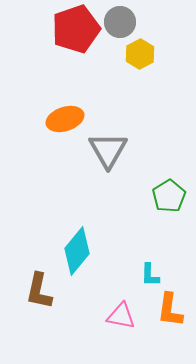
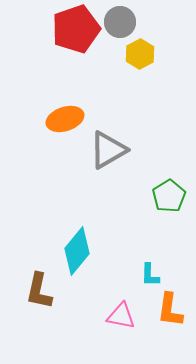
gray triangle: rotated 30 degrees clockwise
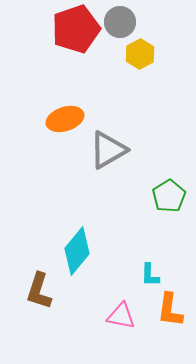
brown L-shape: rotated 6 degrees clockwise
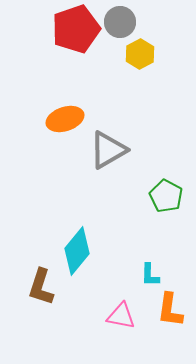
green pentagon: moved 3 px left; rotated 12 degrees counterclockwise
brown L-shape: moved 2 px right, 4 px up
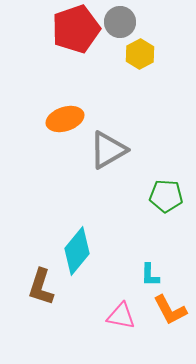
green pentagon: rotated 24 degrees counterclockwise
orange L-shape: rotated 36 degrees counterclockwise
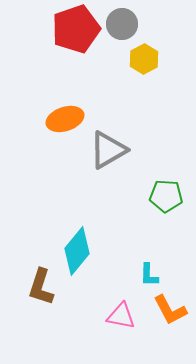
gray circle: moved 2 px right, 2 px down
yellow hexagon: moved 4 px right, 5 px down
cyan L-shape: moved 1 px left
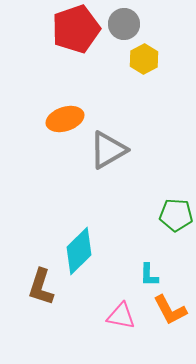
gray circle: moved 2 px right
green pentagon: moved 10 px right, 19 px down
cyan diamond: moved 2 px right; rotated 6 degrees clockwise
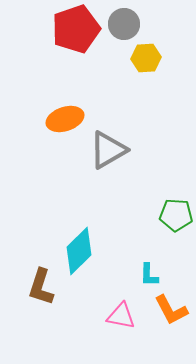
yellow hexagon: moved 2 px right, 1 px up; rotated 24 degrees clockwise
orange L-shape: moved 1 px right
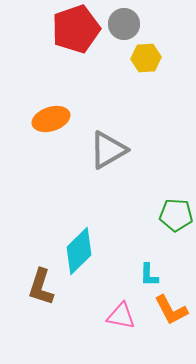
orange ellipse: moved 14 px left
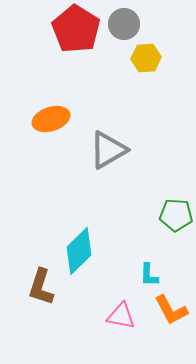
red pentagon: rotated 21 degrees counterclockwise
